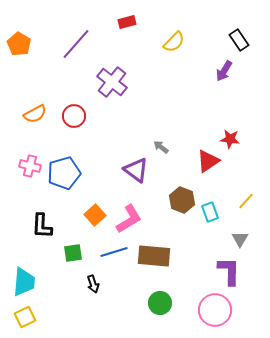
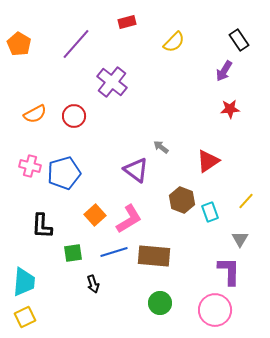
red star: moved 30 px up; rotated 12 degrees counterclockwise
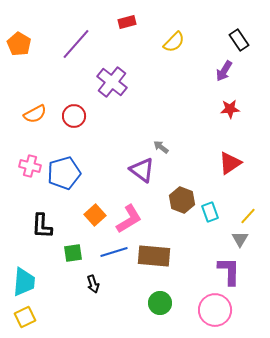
red triangle: moved 22 px right, 2 px down
purple triangle: moved 6 px right
yellow line: moved 2 px right, 15 px down
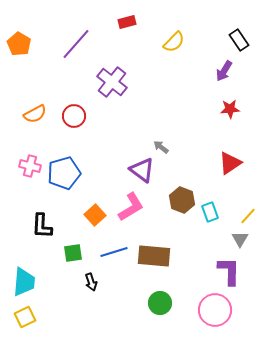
pink L-shape: moved 2 px right, 12 px up
black arrow: moved 2 px left, 2 px up
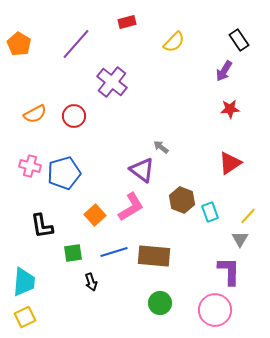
black L-shape: rotated 12 degrees counterclockwise
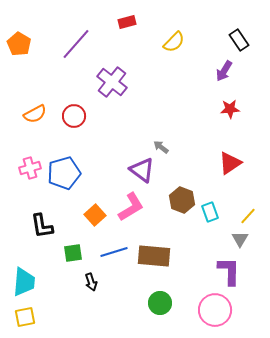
pink cross: moved 2 px down; rotated 30 degrees counterclockwise
yellow square: rotated 15 degrees clockwise
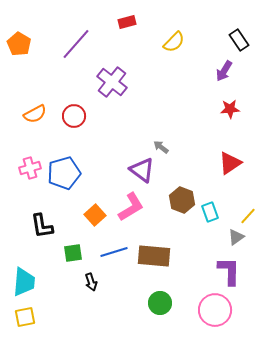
gray triangle: moved 4 px left, 2 px up; rotated 24 degrees clockwise
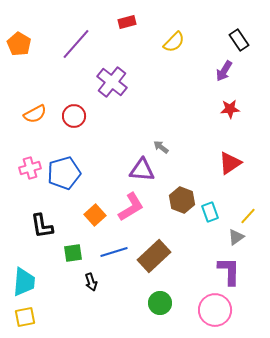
purple triangle: rotated 32 degrees counterclockwise
brown rectangle: rotated 48 degrees counterclockwise
